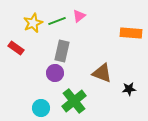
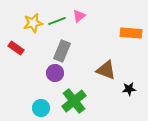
yellow star: rotated 12 degrees clockwise
gray rectangle: rotated 10 degrees clockwise
brown triangle: moved 4 px right, 3 px up
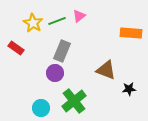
yellow star: rotated 30 degrees counterclockwise
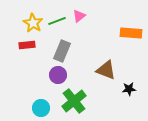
red rectangle: moved 11 px right, 3 px up; rotated 42 degrees counterclockwise
purple circle: moved 3 px right, 2 px down
